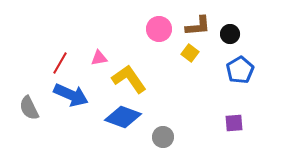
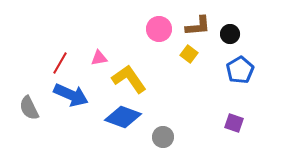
yellow square: moved 1 px left, 1 px down
purple square: rotated 24 degrees clockwise
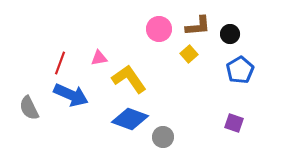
yellow square: rotated 12 degrees clockwise
red line: rotated 10 degrees counterclockwise
blue diamond: moved 7 px right, 2 px down
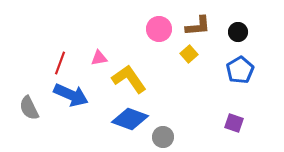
black circle: moved 8 px right, 2 px up
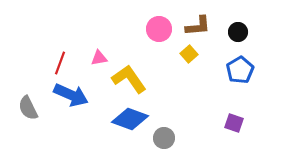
gray semicircle: moved 1 px left
gray circle: moved 1 px right, 1 px down
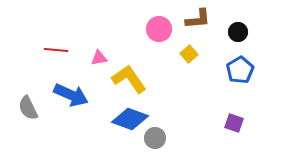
brown L-shape: moved 7 px up
red line: moved 4 px left, 13 px up; rotated 75 degrees clockwise
gray circle: moved 9 px left
